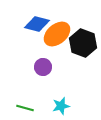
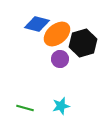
black hexagon: rotated 24 degrees clockwise
purple circle: moved 17 px right, 8 px up
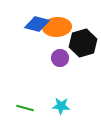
orange ellipse: moved 7 px up; rotated 36 degrees clockwise
purple circle: moved 1 px up
cyan star: rotated 18 degrees clockwise
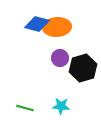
black hexagon: moved 25 px down
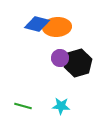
black hexagon: moved 5 px left, 5 px up
green line: moved 2 px left, 2 px up
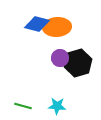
cyan star: moved 4 px left
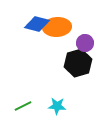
purple circle: moved 25 px right, 15 px up
green line: rotated 42 degrees counterclockwise
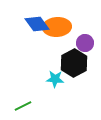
blue diamond: rotated 40 degrees clockwise
black hexagon: moved 4 px left; rotated 12 degrees counterclockwise
cyan star: moved 2 px left, 27 px up
